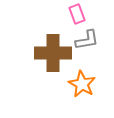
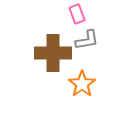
orange star: rotated 8 degrees clockwise
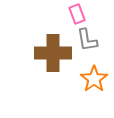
gray L-shape: rotated 90 degrees clockwise
orange star: moved 12 px right, 5 px up
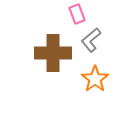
gray L-shape: moved 4 px right; rotated 60 degrees clockwise
orange star: moved 1 px right
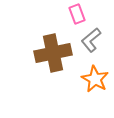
brown cross: rotated 12 degrees counterclockwise
orange star: rotated 8 degrees counterclockwise
